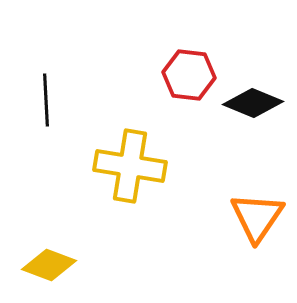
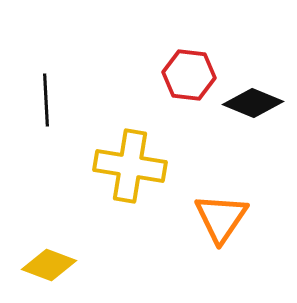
orange triangle: moved 36 px left, 1 px down
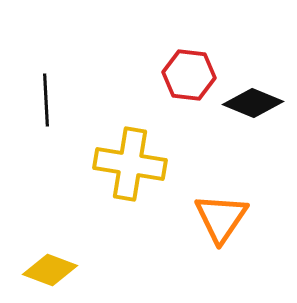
yellow cross: moved 2 px up
yellow diamond: moved 1 px right, 5 px down
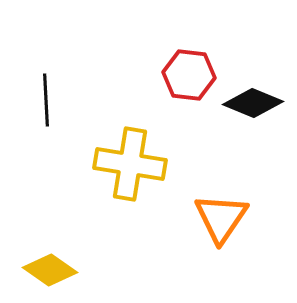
yellow diamond: rotated 14 degrees clockwise
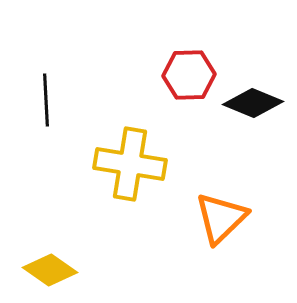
red hexagon: rotated 9 degrees counterclockwise
orange triangle: rotated 12 degrees clockwise
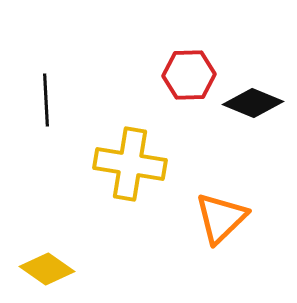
yellow diamond: moved 3 px left, 1 px up
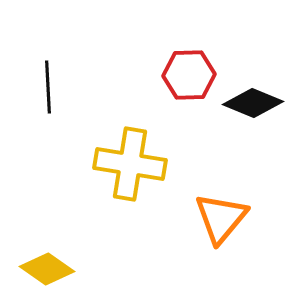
black line: moved 2 px right, 13 px up
orange triangle: rotated 6 degrees counterclockwise
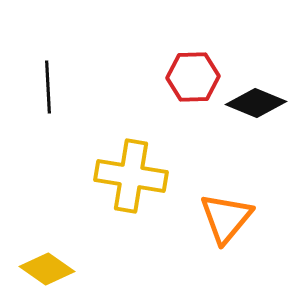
red hexagon: moved 4 px right, 2 px down
black diamond: moved 3 px right
yellow cross: moved 1 px right, 12 px down
orange triangle: moved 5 px right
